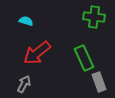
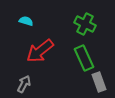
green cross: moved 9 px left, 7 px down; rotated 20 degrees clockwise
red arrow: moved 3 px right, 2 px up
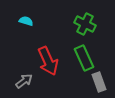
red arrow: moved 8 px right, 10 px down; rotated 76 degrees counterclockwise
gray arrow: moved 3 px up; rotated 24 degrees clockwise
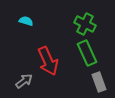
green rectangle: moved 3 px right, 5 px up
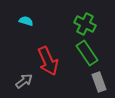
green rectangle: rotated 10 degrees counterclockwise
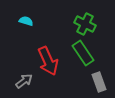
green rectangle: moved 4 px left
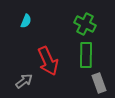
cyan semicircle: rotated 96 degrees clockwise
green rectangle: moved 3 px right, 2 px down; rotated 35 degrees clockwise
gray rectangle: moved 1 px down
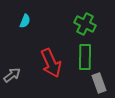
cyan semicircle: moved 1 px left
green rectangle: moved 1 px left, 2 px down
red arrow: moved 3 px right, 2 px down
gray arrow: moved 12 px left, 6 px up
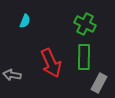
green rectangle: moved 1 px left
gray arrow: rotated 132 degrees counterclockwise
gray rectangle: rotated 48 degrees clockwise
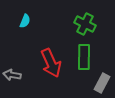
gray rectangle: moved 3 px right
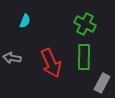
gray arrow: moved 17 px up
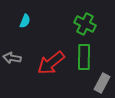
red arrow: rotated 76 degrees clockwise
